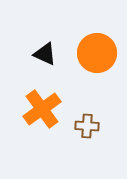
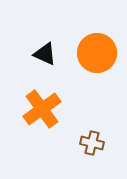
brown cross: moved 5 px right, 17 px down; rotated 10 degrees clockwise
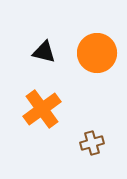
black triangle: moved 1 px left, 2 px up; rotated 10 degrees counterclockwise
brown cross: rotated 30 degrees counterclockwise
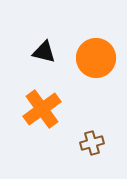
orange circle: moved 1 px left, 5 px down
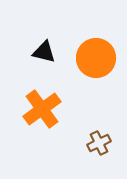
brown cross: moved 7 px right; rotated 10 degrees counterclockwise
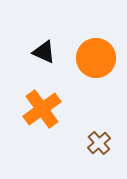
black triangle: rotated 10 degrees clockwise
brown cross: rotated 15 degrees counterclockwise
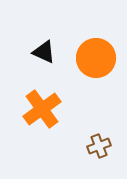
brown cross: moved 3 px down; rotated 20 degrees clockwise
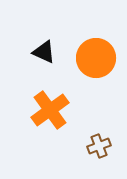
orange cross: moved 8 px right, 1 px down
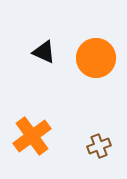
orange cross: moved 18 px left, 26 px down
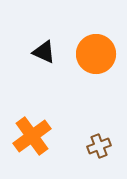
orange circle: moved 4 px up
